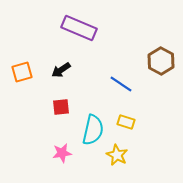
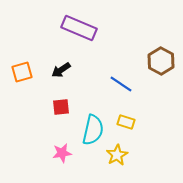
yellow star: rotated 15 degrees clockwise
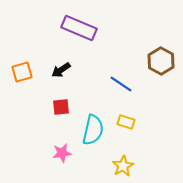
yellow star: moved 6 px right, 11 px down
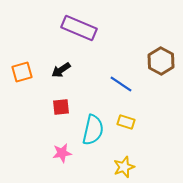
yellow star: moved 1 px right, 1 px down; rotated 10 degrees clockwise
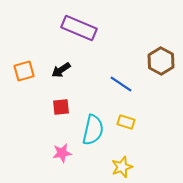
orange square: moved 2 px right, 1 px up
yellow star: moved 2 px left
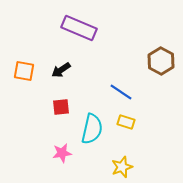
orange square: rotated 25 degrees clockwise
blue line: moved 8 px down
cyan semicircle: moved 1 px left, 1 px up
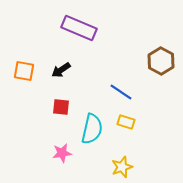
red square: rotated 12 degrees clockwise
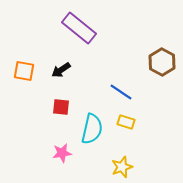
purple rectangle: rotated 16 degrees clockwise
brown hexagon: moved 1 px right, 1 px down
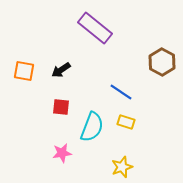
purple rectangle: moved 16 px right
cyan semicircle: moved 2 px up; rotated 8 degrees clockwise
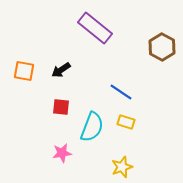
brown hexagon: moved 15 px up
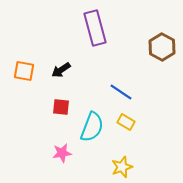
purple rectangle: rotated 36 degrees clockwise
yellow rectangle: rotated 12 degrees clockwise
